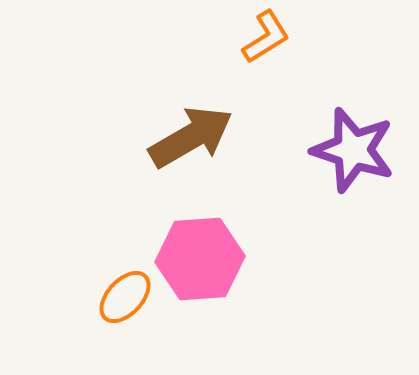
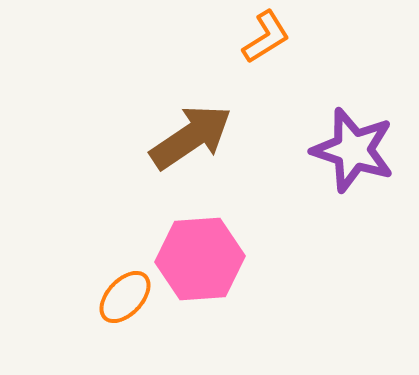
brown arrow: rotated 4 degrees counterclockwise
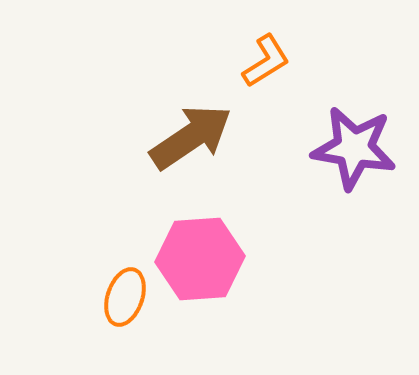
orange L-shape: moved 24 px down
purple star: moved 1 px right, 2 px up; rotated 8 degrees counterclockwise
orange ellipse: rotated 24 degrees counterclockwise
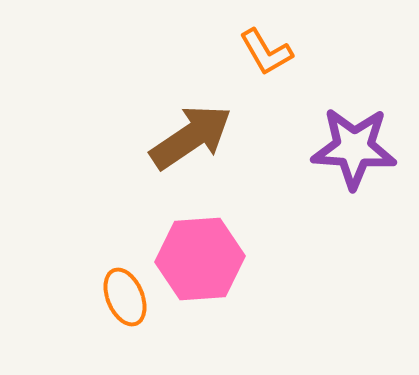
orange L-shape: moved 9 px up; rotated 92 degrees clockwise
purple star: rotated 6 degrees counterclockwise
orange ellipse: rotated 42 degrees counterclockwise
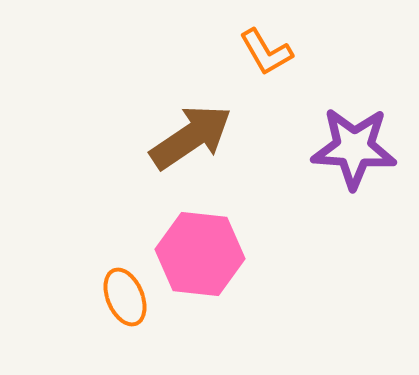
pink hexagon: moved 5 px up; rotated 10 degrees clockwise
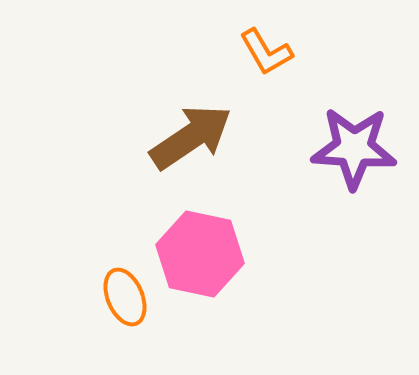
pink hexagon: rotated 6 degrees clockwise
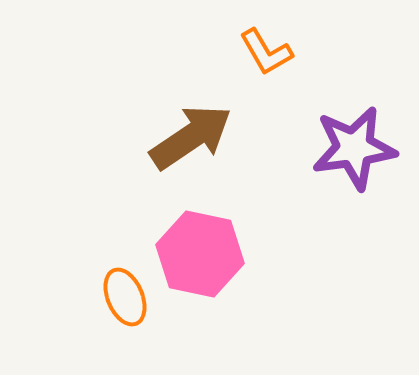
purple star: rotated 12 degrees counterclockwise
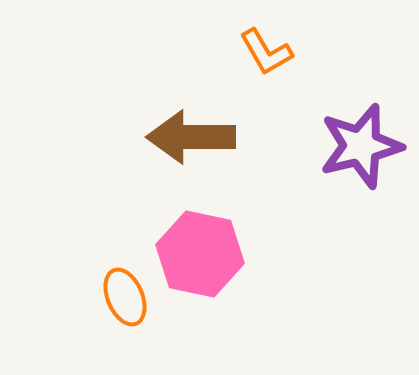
brown arrow: rotated 146 degrees counterclockwise
purple star: moved 7 px right, 2 px up; rotated 6 degrees counterclockwise
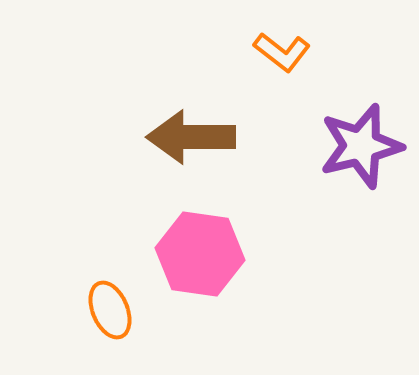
orange L-shape: moved 16 px right; rotated 22 degrees counterclockwise
pink hexagon: rotated 4 degrees counterclockwise
orange ellipse: moved 15 px left, 13 px down
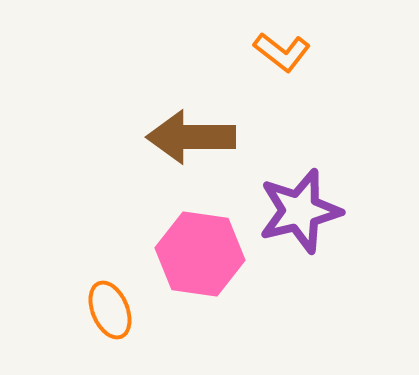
purple star: moved 61 px left, 65 px down
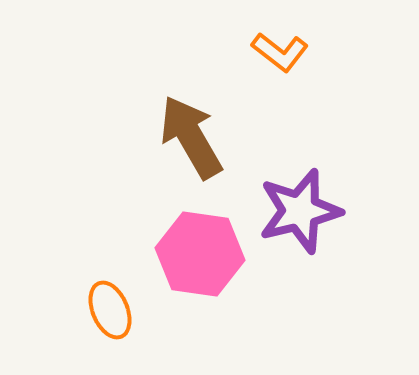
orange L-shape: moved 2 px left
brown arrow: rotated 60 degrees clockwise
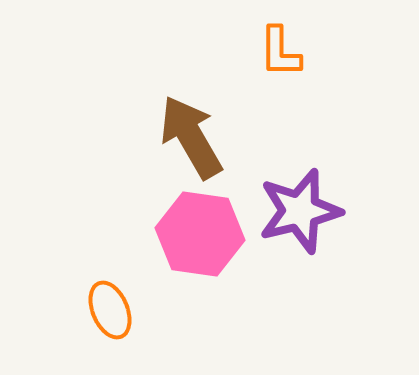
orange L-shape: rotated 52 degrees clockwise
pink hexagon: moved 20 px up
